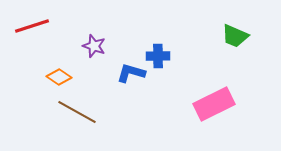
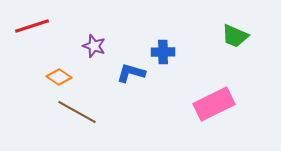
blue cross: moved 5 px right, 4 px up
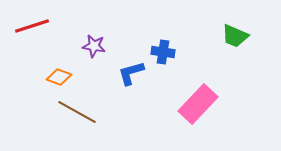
purple star: rotated 10 degrees counterclockwise
blue cross: rotated 10 degrees clockwise
blue L-shape: rotated 32 degrees counterclockwise
orange diamond: rotated 15 degrees counterclockwise
pink rectangle: moved 16 px left; rotated 21 degrees counterclockwise
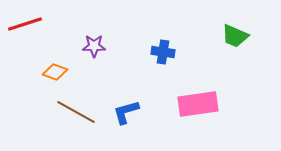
red line: moved 7 px left, 2 px up
purple star: rotated 10 degrees counterclockwise
blue L-shape: moved 5 px left, 39 px down
orange diamond: moved 4 px left, 5 px up
pink rectangle: rotated 39 degrees clockwise
brown line: moved 1 px left
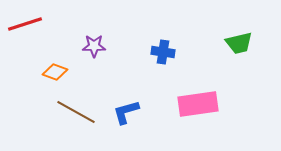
green trapezoid: moved 4 px right, 7 px down; rotated 36 degrees counterclockwise
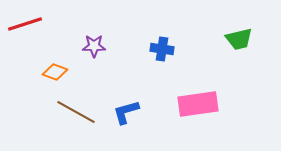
green trapezoid: moved 4 px up
blue cross: moved 1 px left, 3 px up
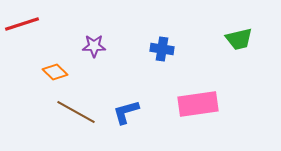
red line: moved 3 px left
orange diamond: rotated 25 degrees clockwise
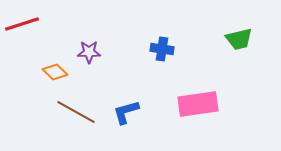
purple star: moved 5 px left, 6 px down
